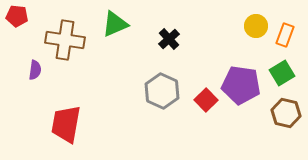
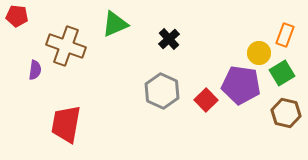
yellow circle: moved 3 px right, 27 px down
brown cross: moved 1 px right, 6 px down; rotated 12 degrees clockwise
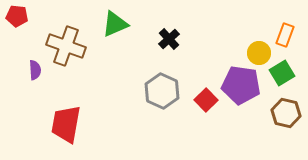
purple semicircle: rotated 12 degrees counterclockwise
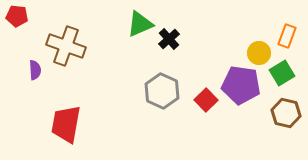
green triangle: moved 25 px right
orange rectangle: moved 2 px right, 1 px down
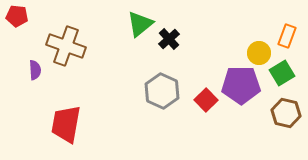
green triangle: rotated 16 degrees counterclockwise
purple pentagon: rotated 9 degrees counterclockwise
